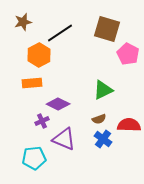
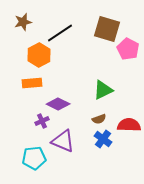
pink pentagon: moved 5 px up
purple triangle: moved 1 px left, 2 px down
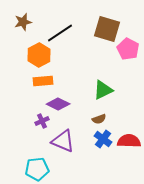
orange rectangle: moved 11 px right, 2 px up
red semicircle: moved 16 px down
cyan pentagon: moved 3 px right, 11 px down
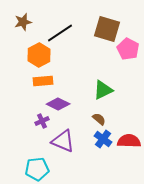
brown semicircle: rotated 120 degrees counterclockwise
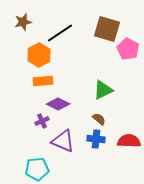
blue cross: moved 7 px left; rotated 30 degrees counterclockwise
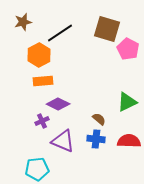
green triangle: moved 24 px right, 12 px down
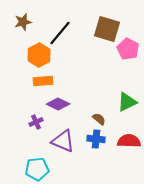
black line: rotated 16 degrees counterclockwise
purple cross: moved 6 px left, 1 px down
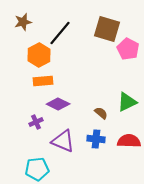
brown semicircle: moved 2 px right, 6 px up
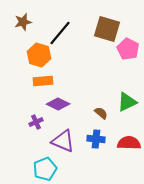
orange hexagon: rotated 15 degrees counterclockwise
red semicircle: moved 2 px down
cyan pentagon: moved 8 px right; rotated 15 degrees counterclockwise
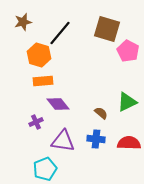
pink pentagon: moved 2 px down
purple diamond: rotated 25 degrees clockwise
purple triangle: rotated 15 degrees counterclockwise
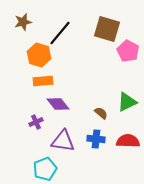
red semicircle: moved 1 px left, 2 px up
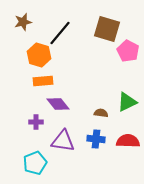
brown semicircle: rotated 32 degrees counterclockwise
purple cross: rotated 24 degrees clockwise
cyan pentagon: moved 10 px left, 6 px up
